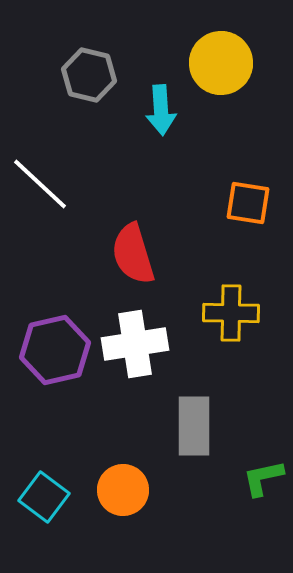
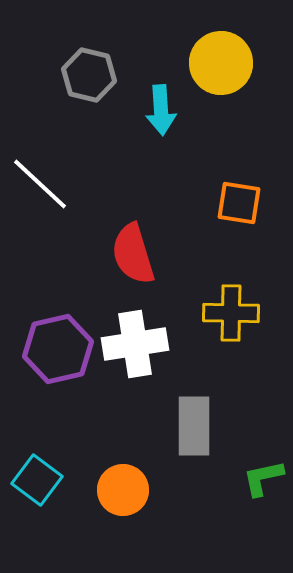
orange square: moved 9 px left
purple hexagon: moved 3 px right, 1 px up
cyan square: moved 7 px left, 17 px up
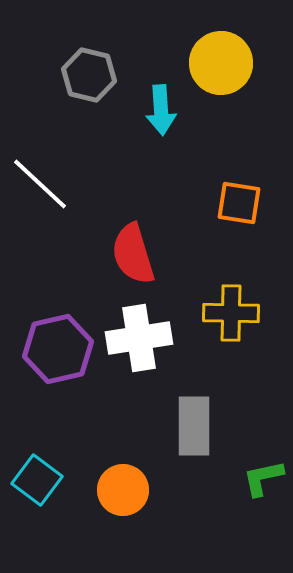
white cross: moved 4 px right, 6 px up
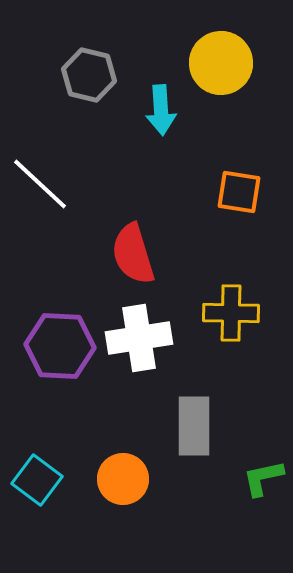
orange square: moved 11 px up
purple hexagon: moved 2 px right, 3 px up; rotated 16 degrees clockwise
orange circle: moved 11 px up
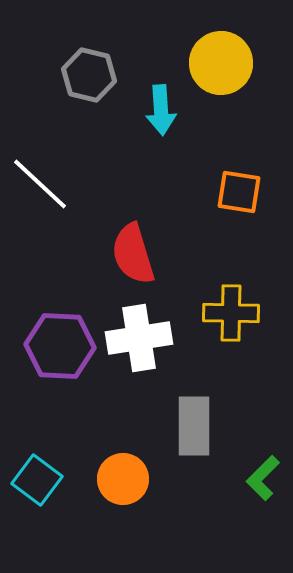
green L-shape: rotated 33 degrees counterclockwise
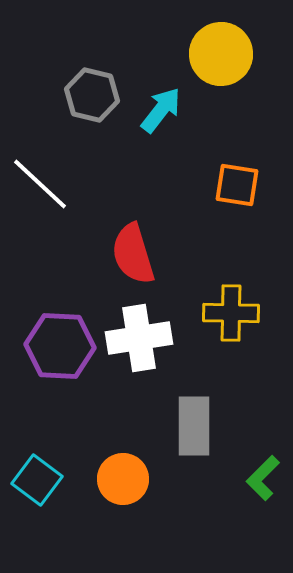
yellow circle: moved 9 px up
gray hexagon: moved 3 px right, 20 px down
cyan arrow: rotated 138 degrees counterclockwise
orange square: moved 2 px left, 7 px up
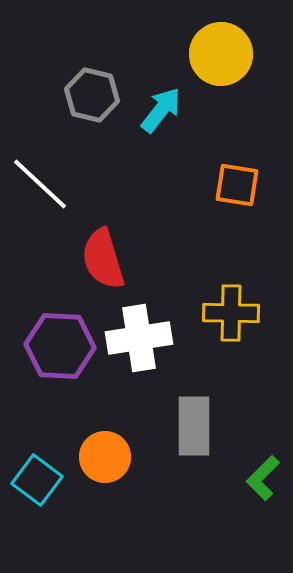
red semicircle: moved 30 px left, 5 px down
orange circle: moved 18 px left, 22 px up
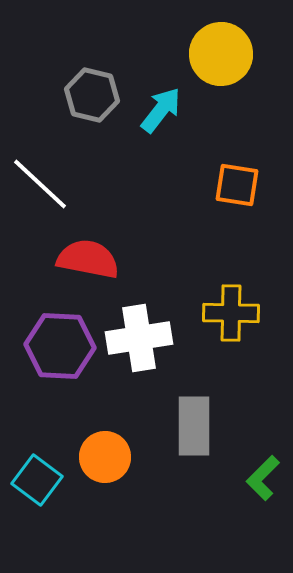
red semicircle: moved 15 px left; rotated 118 degrees clockwise
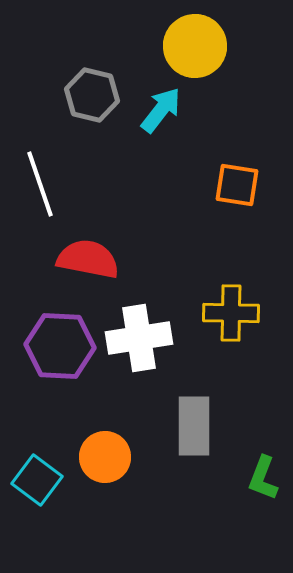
yellow circle: moved 26 px left, 8 px up
white line: rotated 28 degrees clockwise
green L-shape: rotated 24 degrees counterclockwise
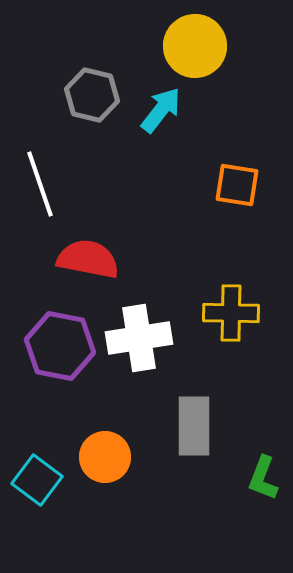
purple hexagon: rotated 8 degrees clockwise
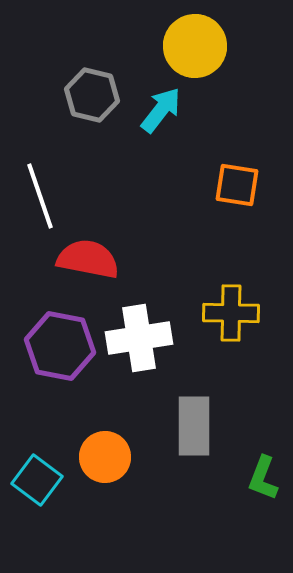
white line: moved 12 px down
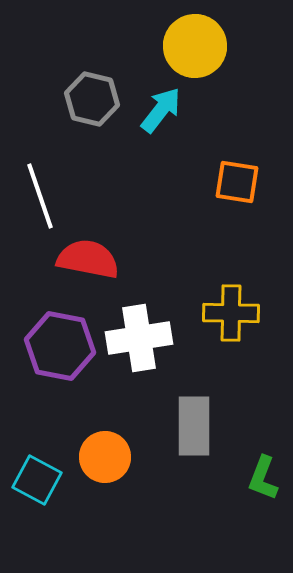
gray hexagon: moved 4 px down
orange square: moved 3 px up
cyan square: rotated 9 degrees counterclockwise
